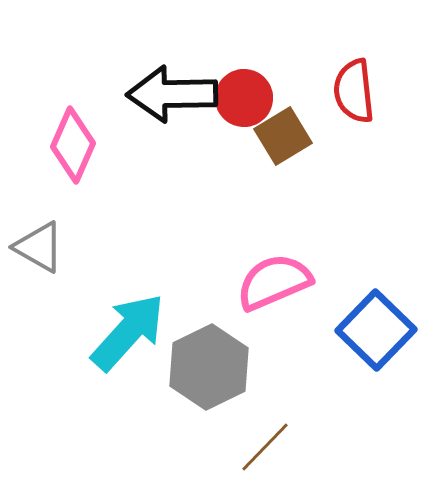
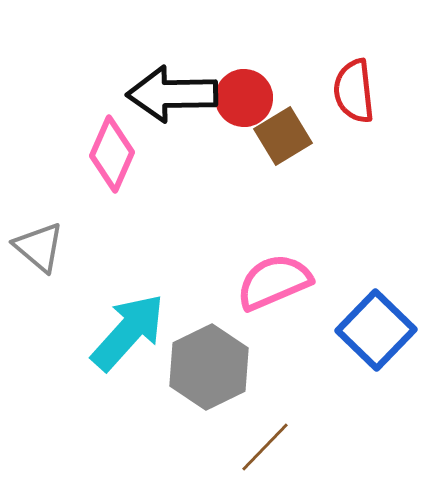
pink diamond: moved 39 px right, 9 px down
gray triangle: rotated 10 degrees clockwise
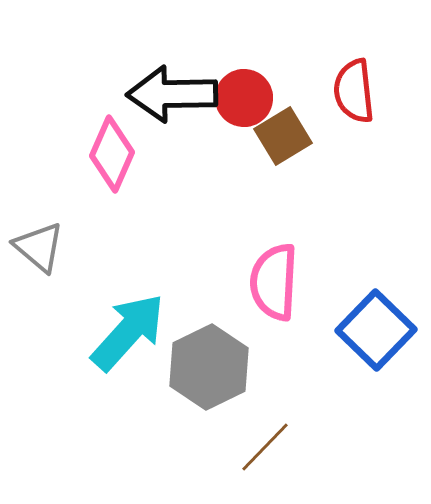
pink semicircle: rotated 64 degrees counterclockwise
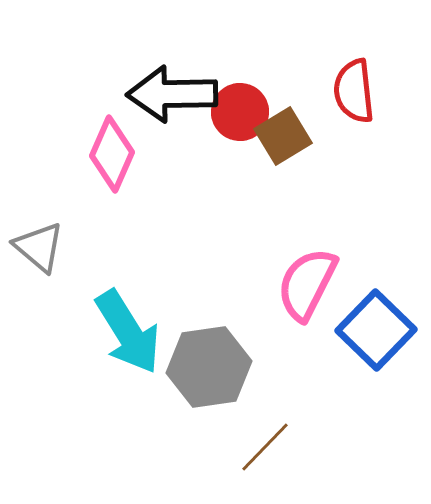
red circle: moved 4 px left, 14 px down
pink semicircle: moved 33 px right, 2 px down; rotated 24 degrees clockwise
cyan arrow: rotated 106 degrees clockwise
gray hexagon: rotated 18 degrees clockwise
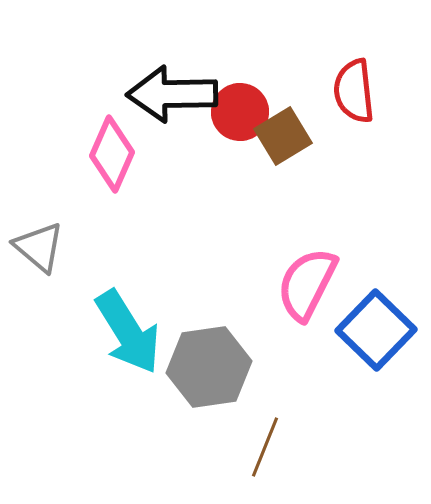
brown line: rotated 22 degrees counterclockwise
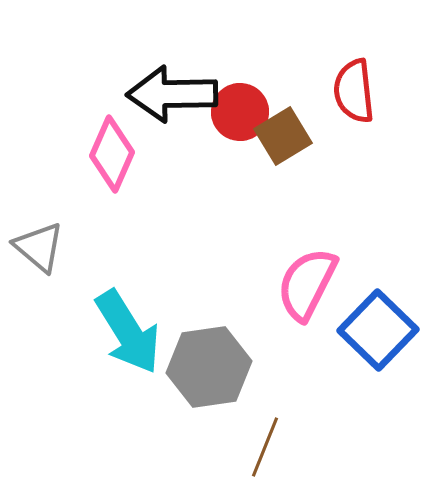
blue square: moved 2 px right
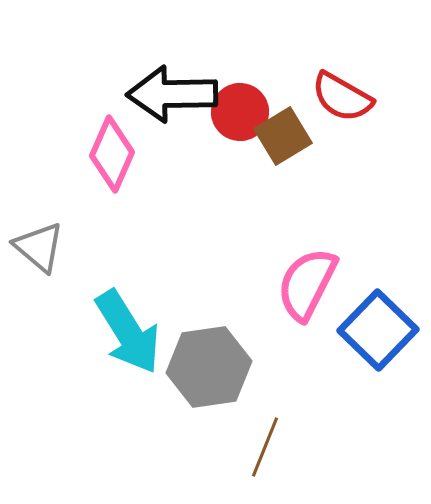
red semicircle: moved 12 px left, 6 px down; rotated 54 degrees counterclockwise
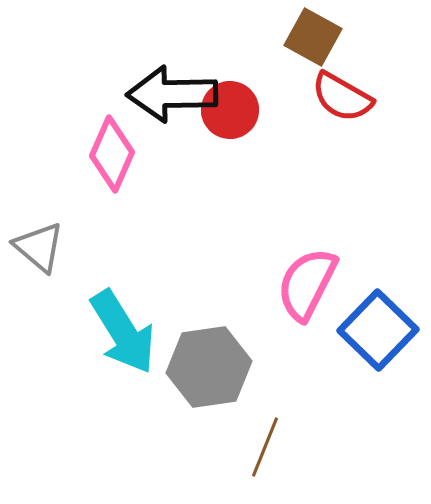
red circle: moved 10 px left, 2 px up
brown square: moved 30 px right, 99 px up; rotated 30 degrees counterclockwise
cyan arrow: moved 5 px left
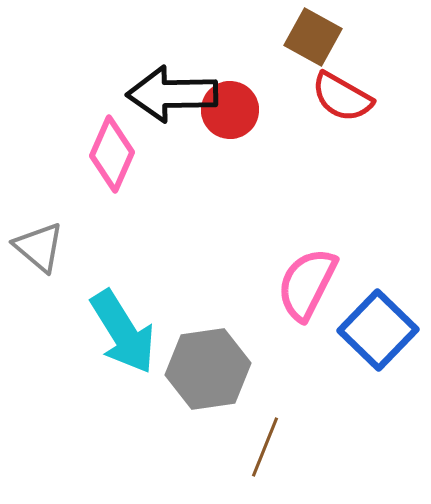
gray hexagon: moved 1 px left, 2 px down
